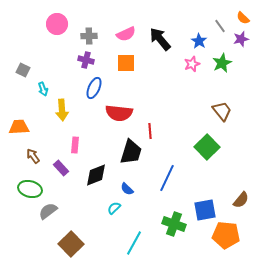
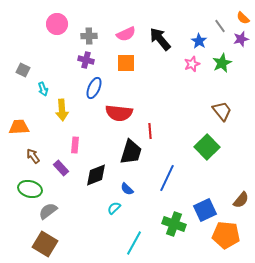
blue square: rotated 15 degrees counterclockwise
brown square: moved 26 px left; rotated 15 degrees counterclockwise
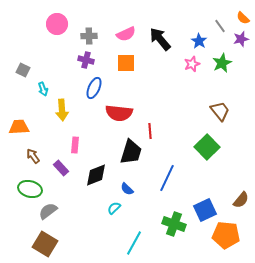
brown trapezoid: moved 2 px left
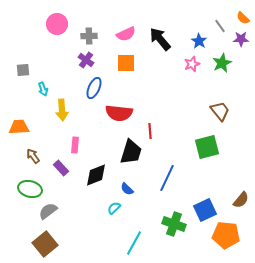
purple star: rotated 14 degrees clockwise
purple cross: rotated 21 degrees clockwise
gray square: rotated 32 degrees counterclockwise
green square: rotated 30 degrees clockwise
brown square: rotated 20 degrees clockwise
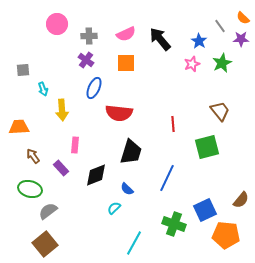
red line: moved 23 px right, 7 px up
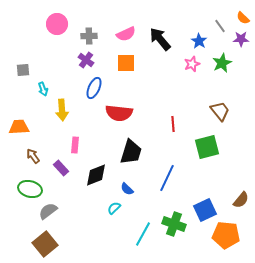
cyan line: moved 9 px right, 9 px up
